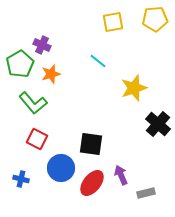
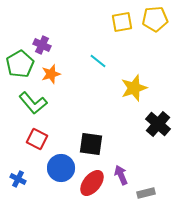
yellow square: moved 9 px right
blue cross: moved 3 px left; rotated 14 degrees clockwise
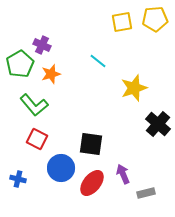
green L-shape: moved 1 px right, 2 px down
purple arrow: moved 2 px right, 1 px up
blue cross: rotated 14 degrees counterclockwise
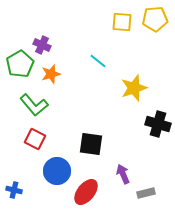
yellow square: rotated 15 degrees clockwise
black cross: rotated 25 degrees counterclockwise
red square: moved 2 px left
blue circle: moved 4 px left, 3 px down
blue cross: moved 4 px left, 11 px down
red ellipse: moved 6 px left, 9 px down
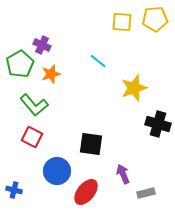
red square: moved 3 px left, 2 px up
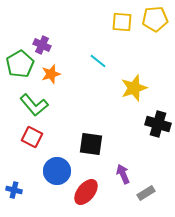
gray rectangle: rotated 18 degrees counterclockwise
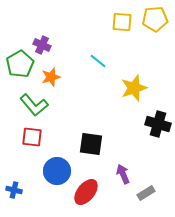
orange star: moved 3 px down
red square: rotated 20 degrees counterclockwise
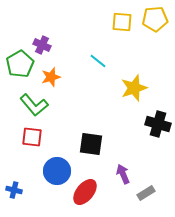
red ellipse: moved 1 px left
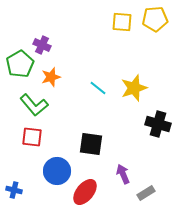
cyan line: moved 27 px down
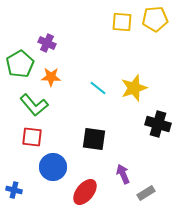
purple cross: moved 5 px right, 2 px up
orange star: rotated 18 degrees clockwise
black square: moved 3 px right, 5 px up
blue circle: moved 4 px left, 4 px up
